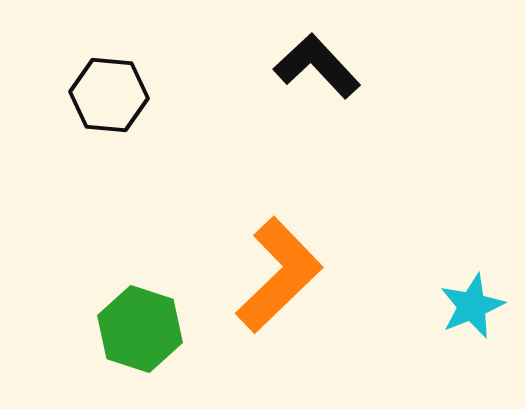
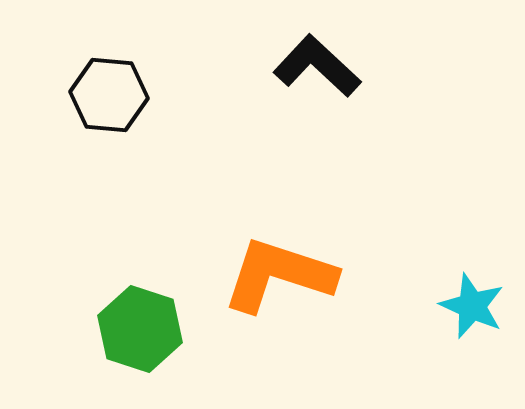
black L-shape: rotated 4 degrees counterclockwise
orange L-shape: rotated 118 degrees counterclockwise
cyan star: rotated 26 degrees counterclockwise
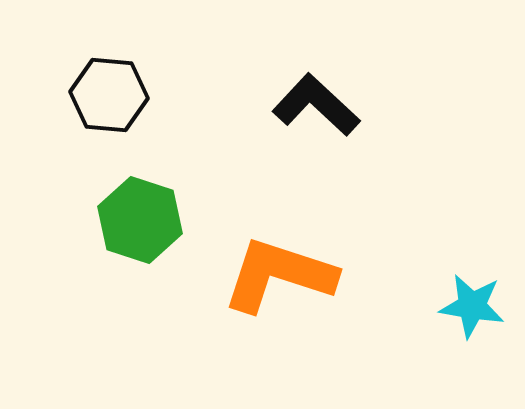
black L-shape: moved 1 px left, 39 px down
cyan star: rotated 14 degrees counterclockwise
green hexagon: moved 109 px up
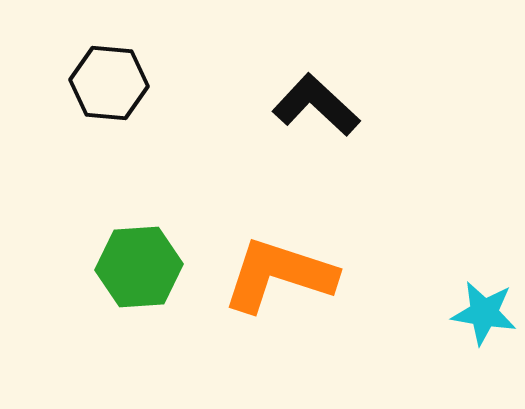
black hexagon: moved 12 px up
green hexagon: moved 1 px left, 47 px down; rotated 22 degrees counterclockwise
cyan star: moved 12 px right, 7 px down
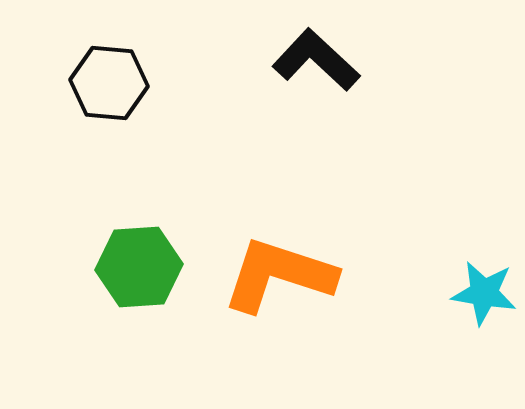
black L-shape: moved 45 px up
cyan star: moved 20 px up
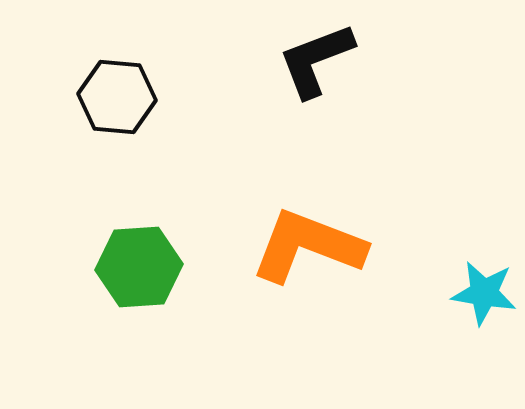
black L-shape: rotated 64 degrees counterclockwise
black hexagon: moved 8 px right, 14 px down
orange L-shape: moved 29 px right, 29 px up; rotated 3 degrees clockwise
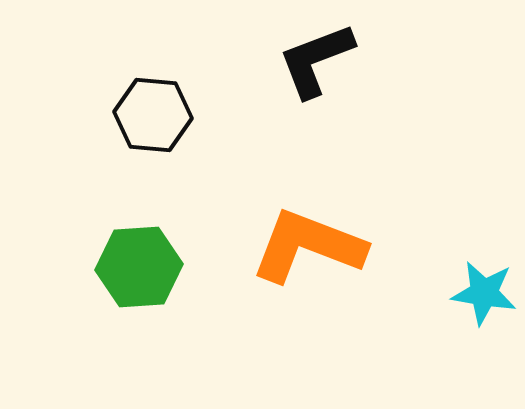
black hexagon: moved 36 px right, 18 px down
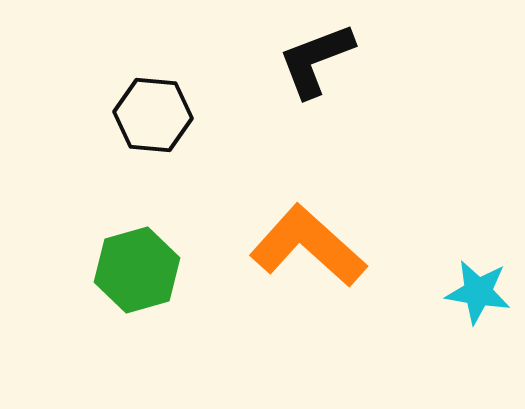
orange L-shape: rotated 21 degrees clockwise
green hexagon: moved 2 px left, 3 px down; rotated 12 degrees counterclockwise
cyan star: moved 6 px left, 1 px up
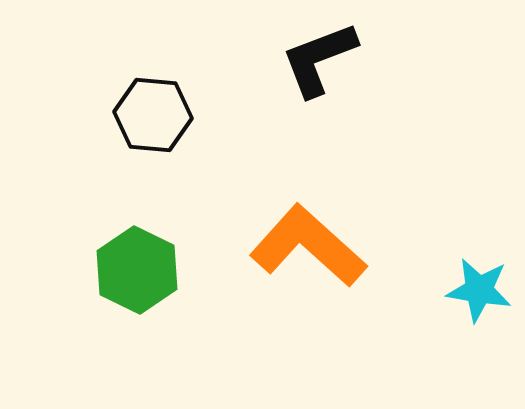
black L-shape: moved 3 px right, 1 px up
green hexagon: rotated 18 degrees counterclockwise
cyan star: moved 1 px right, 2 px up
